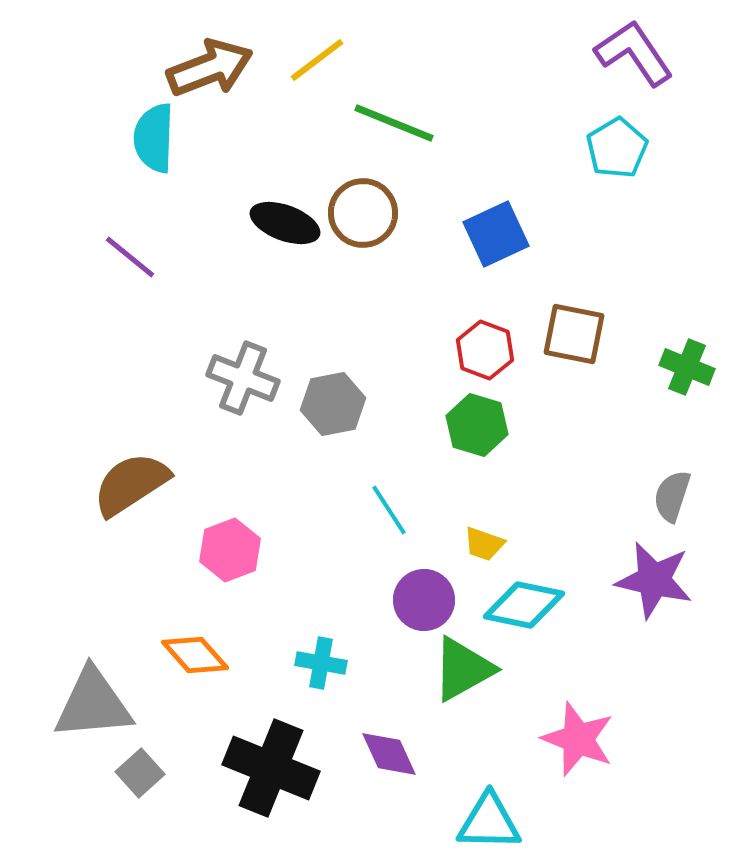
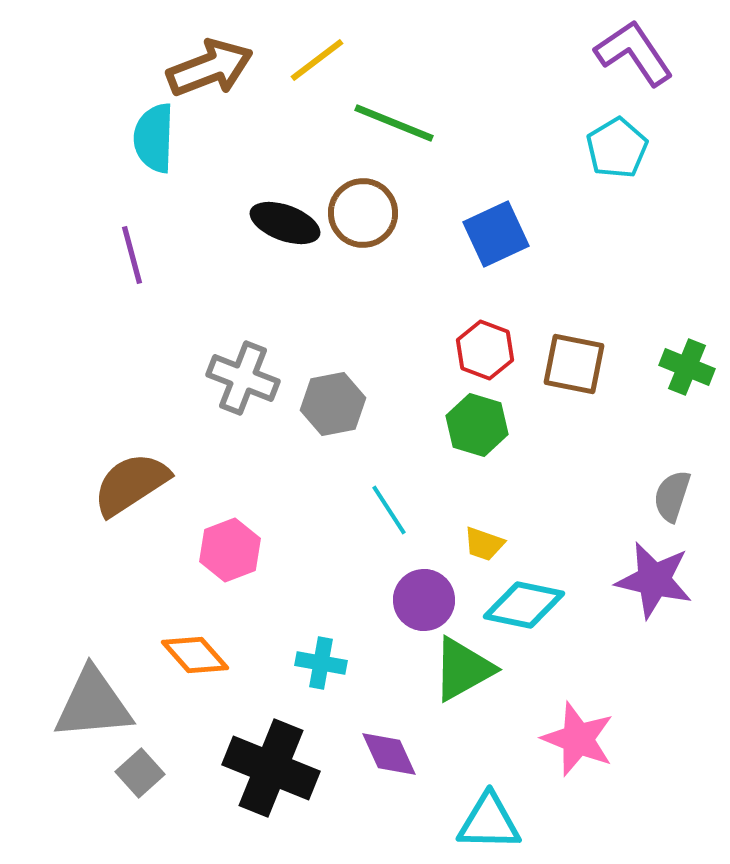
purple line: moved 2 px right, 2 px up; rotated 36 degrees clockwise
brown square: moved 30 px down
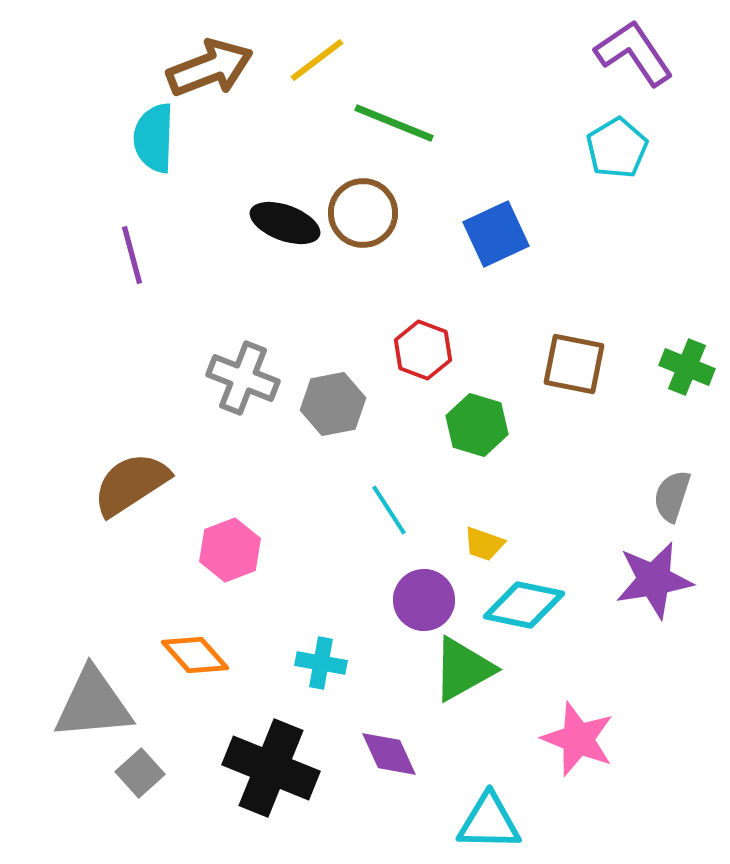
red hexagon: moved 62 px left
purple star: rotated 22 degrees counterclockwise
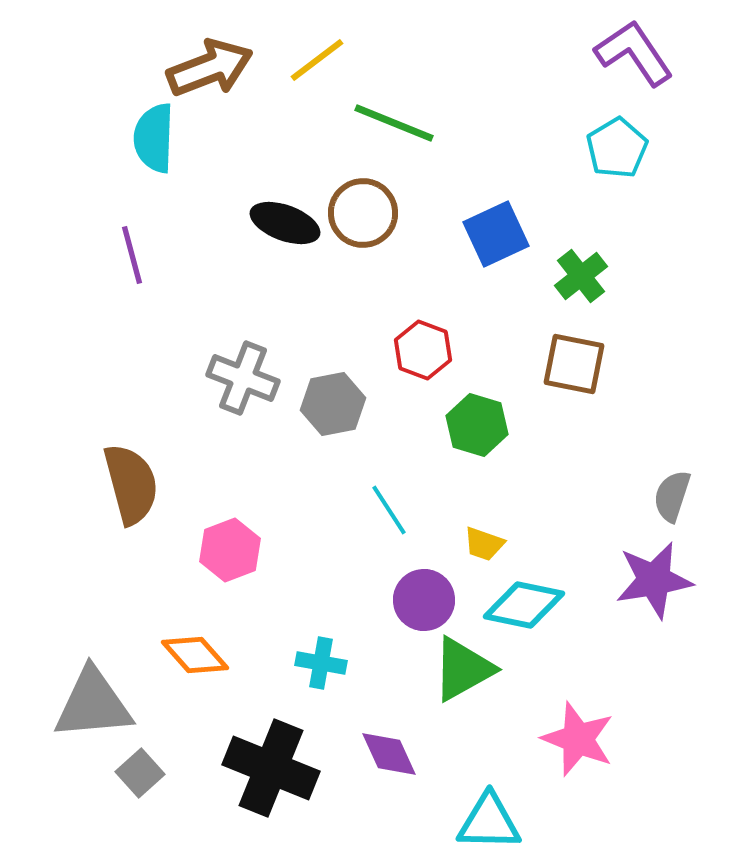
green cross: moved 106 px left, 91 px up; rotated 30 degrees clockwise
brown semicircle: rotated 108 degrees clockwise
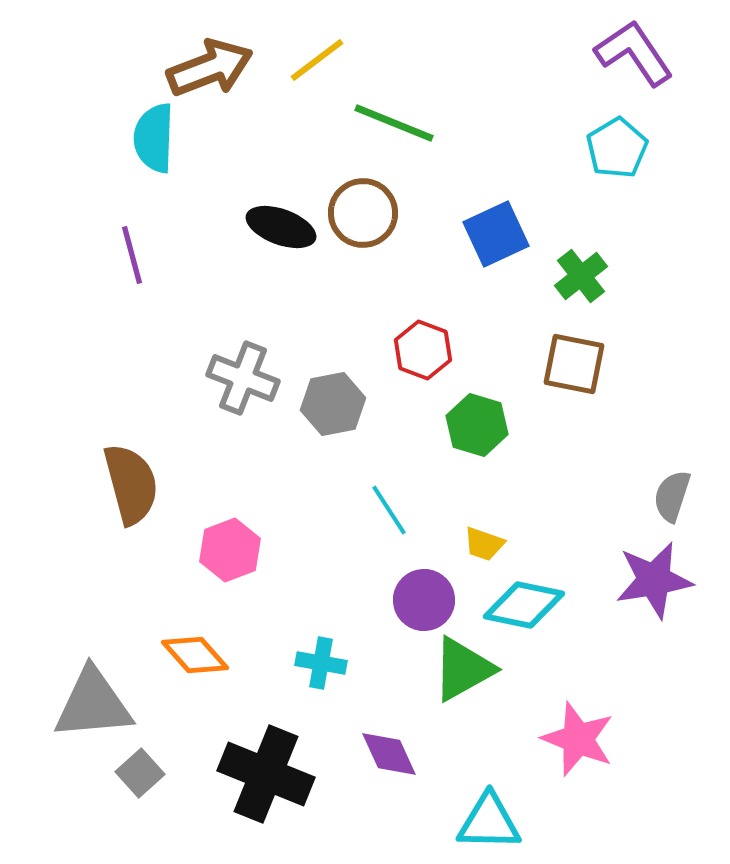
black ellipse: moved 4 px left, 4 px down
black cross: moved 5 px left, 6 px down
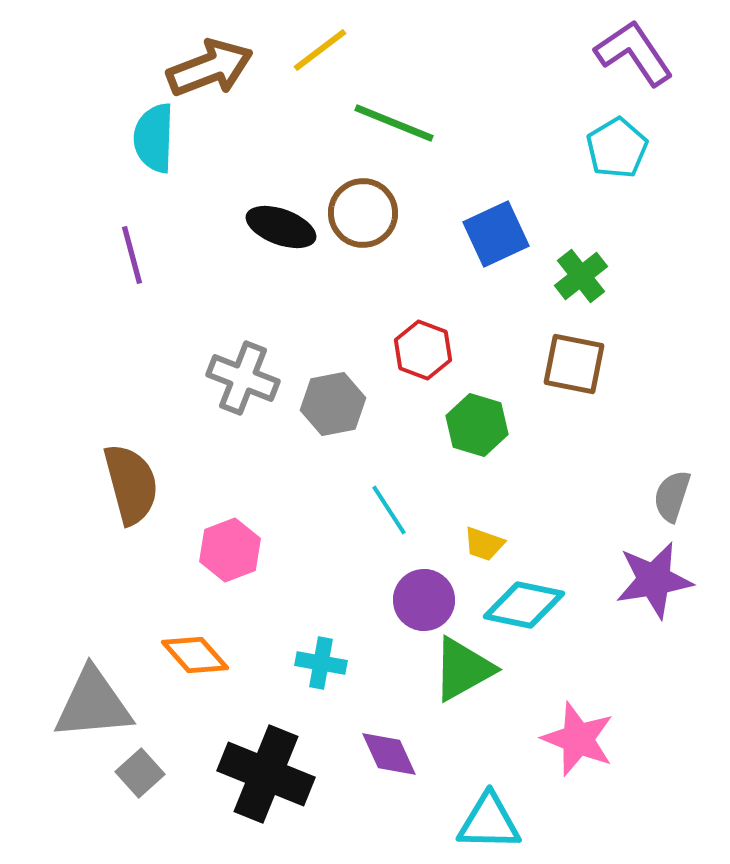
yellow line: moved 3 px right, 10 px up
